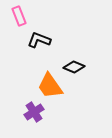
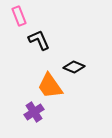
black L-shape: rotated 45 degrees clockwise
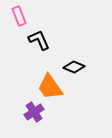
orange trapezoid: moved 1 px down
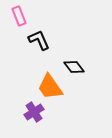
black diamond: rotated 30 degrees clockwise
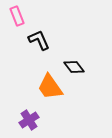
pink rectangle: moved 2 px left
purple cross: moved 5 px left, 8 px down
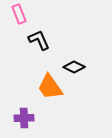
pink rectangle: moved 2 px right, 2 px up
black diamond: rotated 25 degrees counterclockwise
purple cross: moved 5 px left, 2 px up; rotated 30 degrees clockwise
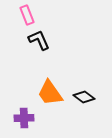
pink rectangle: moved 8 px right, 1 px down
black diamond: moved 10 px right, 30 px down; rotated 10 degrees clockwise
orange trapezoid: moved 6 px down
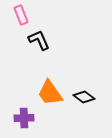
pink rectangle: moved 6 px left
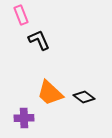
orange trapezoid: rotated 12 degrees counterclockwise
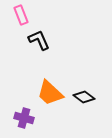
purple cross: rotated 18 degrees clockwise
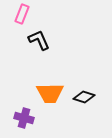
pink rectangle: moved 1 px right, 1 px up; rotated 42 degrees clockwise
orange trapezoid: rotated 44 degrees counterclockwise
black diamond: rotated 20 degrees counterclockwise
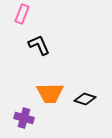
black L-shape: moved 5 px down
black diamond: moved 1 px right, 2 px down
